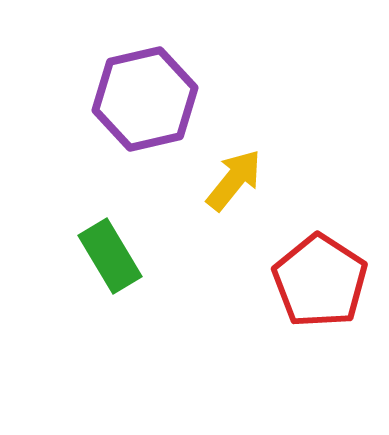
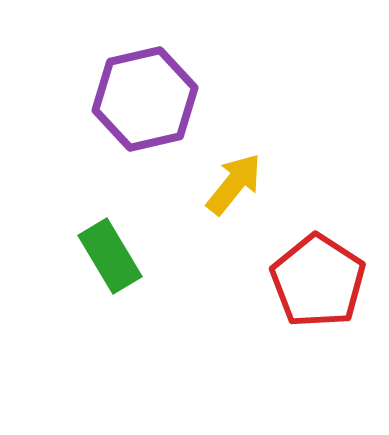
yellow arrow: moved 4 px down
red pentagon: moved 2 px left
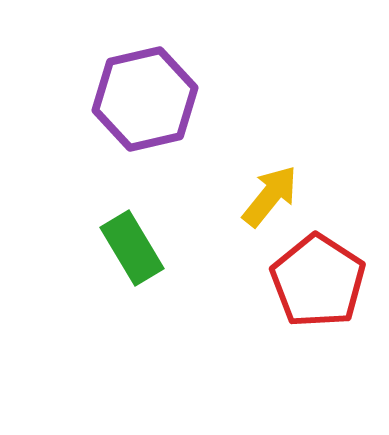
yellow arrow: moved 36 px right, 12 px down
green rectangle: moved 22 px right, 8 px up
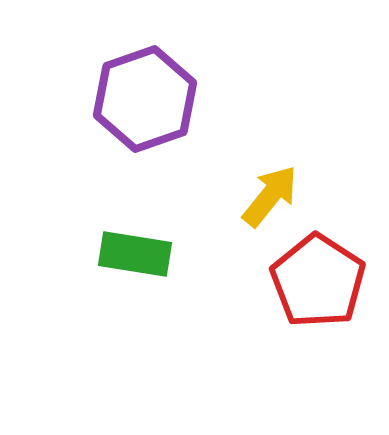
purple hexagon: rotated 6 degrees counterclockwise
green rectangle: moved 3 px right, 6 px down; rotated 50 degrees counterclockwise
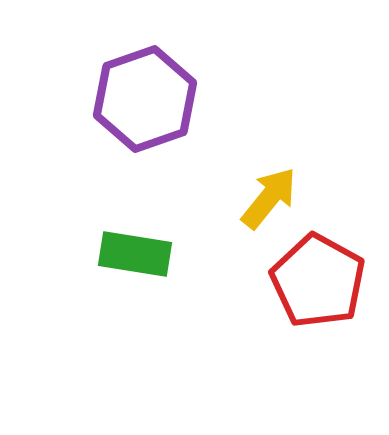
yellow arrow: moved 1 px left, 2 px down
red pentagon: rotated 4 degrees counterclockwise
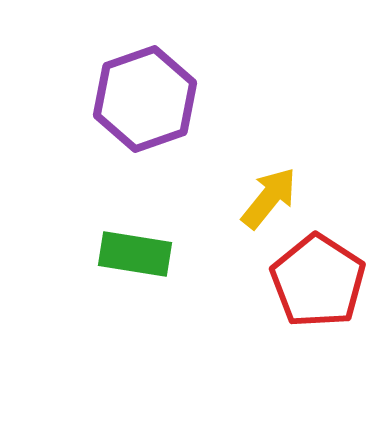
red pentagon: rotated 4 degrees clockwise
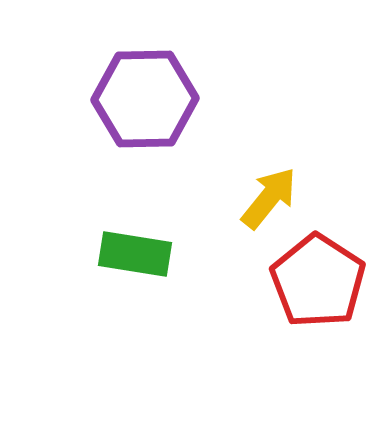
purple hexagon: rotated 18 degrees clockwise
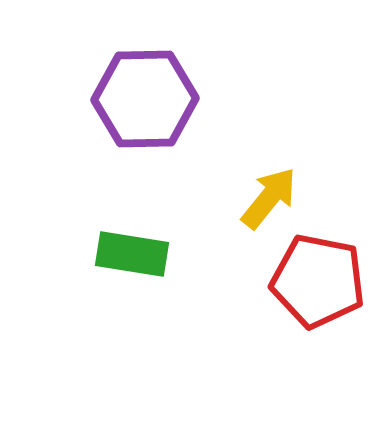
green rectangle: moved 3 px left
red pentagon: rotated 22 degrees counterclockwise
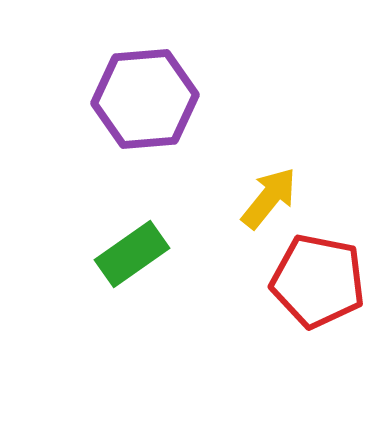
purple hexagon: rotated 4 degrees counterclockwise
green rectangle: rotated 44 degrees counterclockwise
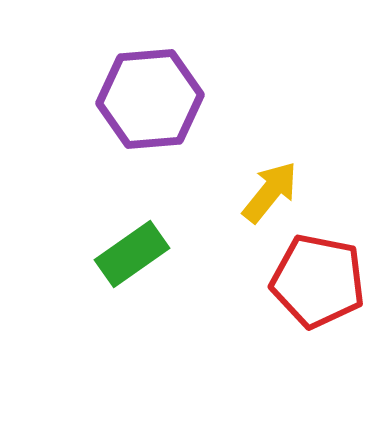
purple hexagon: moved 5 px right
yellow arrow: moved 1 px right, 6 px up
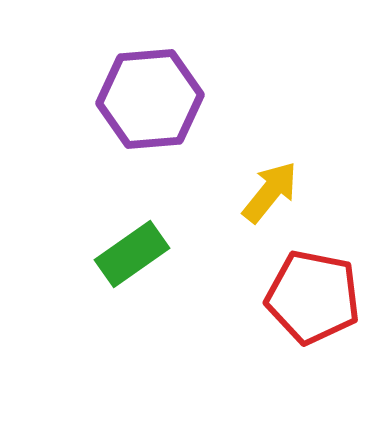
red pentagon: moved 5 px left, 16 px down
